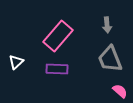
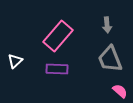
white triangle: moved 1 px left, 1 px up
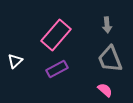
pink rectangle: moved 2 px left, 1 px up
purple rectangle: rotated 30 degrees counterclockwise
pink semicircle: moved 15 px left, 1 px up
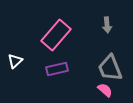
gray trapezoid: moved 9 px down
purple rectangle: rotated 15 degrees clockwise
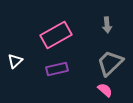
pink rectangle: rotated 20 degrees clockwise
gray trapezoid: moved 5 px up; rotated 68 degrees clockwise
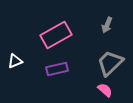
gray arrow: rotated 28 degrees clockwise
white triangle: rotated 21 degrees clockwise
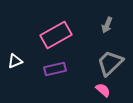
purple rectangle: moved 2 px left
pink semicircle: moved 2 px left
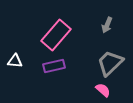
pink rectangle: rotated 20 degrees counterclockwise
white triangle: rotated 28 degrees clockwise
purple rectangle: moved 1 px left, 3 px up
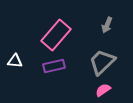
gray trapezoid: moved 8 px left, 1 px up
pink semicircle: rotated 77 degrees counterclockwise
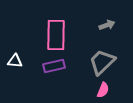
gray arrow: rotated 133 degrees counterclockwise
pink rectangle: rotated 40 degrees counterclockwise
pink semicircle: rotated 147 degrees clockwise
